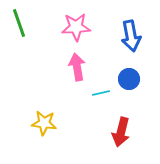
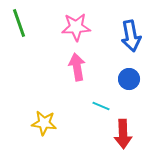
cyan line: moved 13 px down; rotated 36 degrees clockwise
red arrow: moved 2 px right, 2 px down; rotated 16 degrees counterclockwise
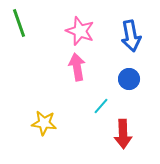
pink star: moved 4 px right, 4 px down; rotated 24 degrees clockwise
cyan line: rotated 72 degrees counterclockwise
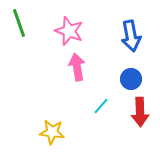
pink star: moved 11 px left
blue circle: moved 2 px right
yellow star: moved 8 px right, 9 px down
red arrow: moved 17 px right, 22 px up
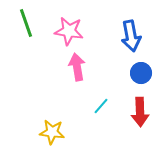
green line: moved 7 px right
pink star: rotated 12 degrees counterclockwise
blue circle: moved 10 px right, 6 px up
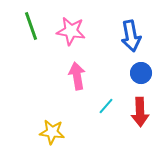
green line: moved 5 px right, 3 px down
pink star: moved 2 px right
pink arrow: moved 9 px down
cyan line: moved 5 px right
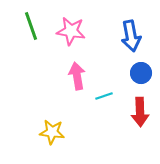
cyan line: moved 2 px left, 10 px up; rotated 30 degrees clockwise
